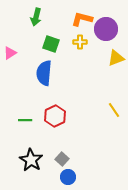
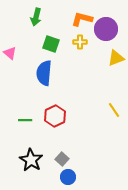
pink triangle: rotated 48 degrees counterclockwise
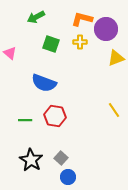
green arrow: rotated 48 degrees clockwise
blue semicircle: moved 10 px down; rotated 75 degrees counterclockwise
red hexagon: rotated 25 degrees counterclockwise
gray square: moved 1 px left, 1 px up
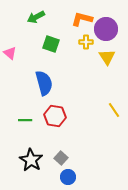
yellow cross: moved 6 px right
yellow triangle: moved 9 px left, 1 px up; rotated 42 degrees counterclockwise
blue semicircle: rotated 125 degrees counterclockwise
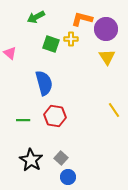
yellow cross: moved 15 px left, 3 px up
green line: moved 2 px left
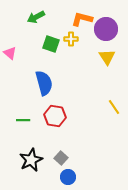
yellow line: moved 3 px up
black star: rotated 15 degrees clockwise
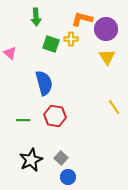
green arrow: rotated 66 degrees counterclockwise
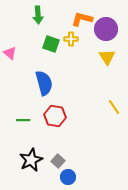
green arrow: moved 2 px right, 2 px up
gray square: moved 3 px left, 3 px down
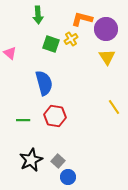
yellow cross: rotated 32 degrees counterclockwise
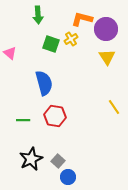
black star: moved 1 px up
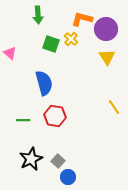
yellow cross: rotated 16 degrees counterclockwise
